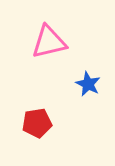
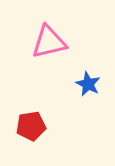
red pentagon: moved 6 px left, 3 px down
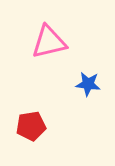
blue star: rotated 20 degrees counterclockwise
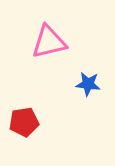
red pentagon: moved 7 px left, 4 px up
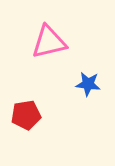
red pentagon: moved 2 px right, 7 px up
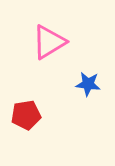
pink triangle: rotated 18 degrees counterclockwise
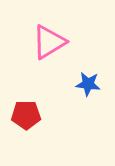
red pentagon: rotated 8 degrees clockwise
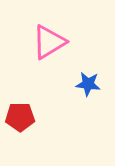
red pentagon: moved 6 px left, 2 px down
